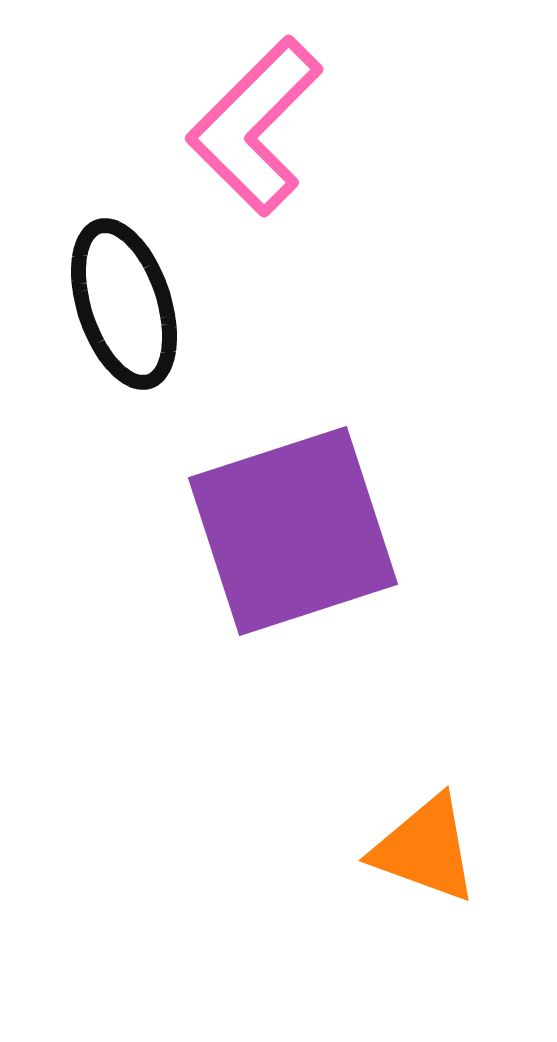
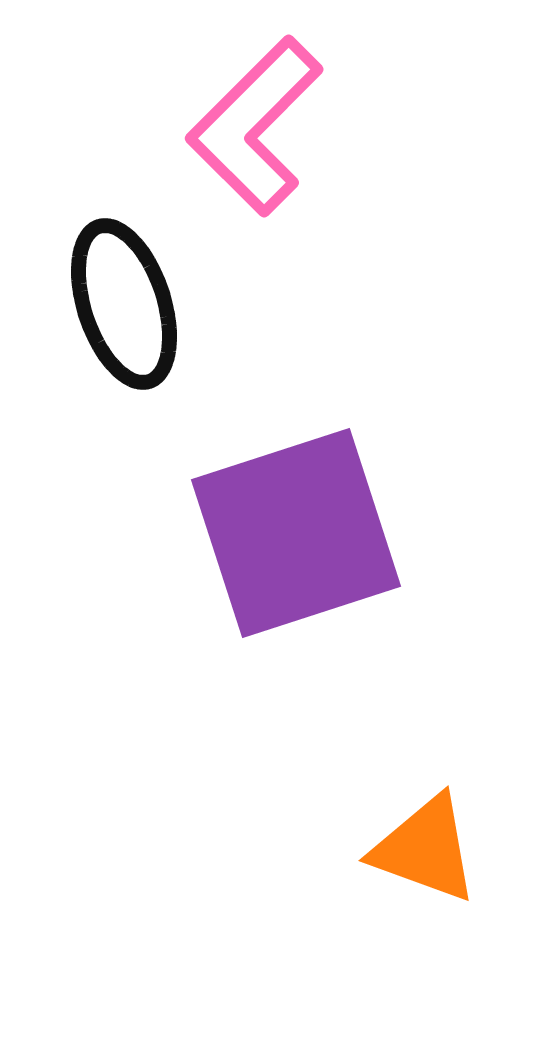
purple square: moved 3 px right, 2 px down
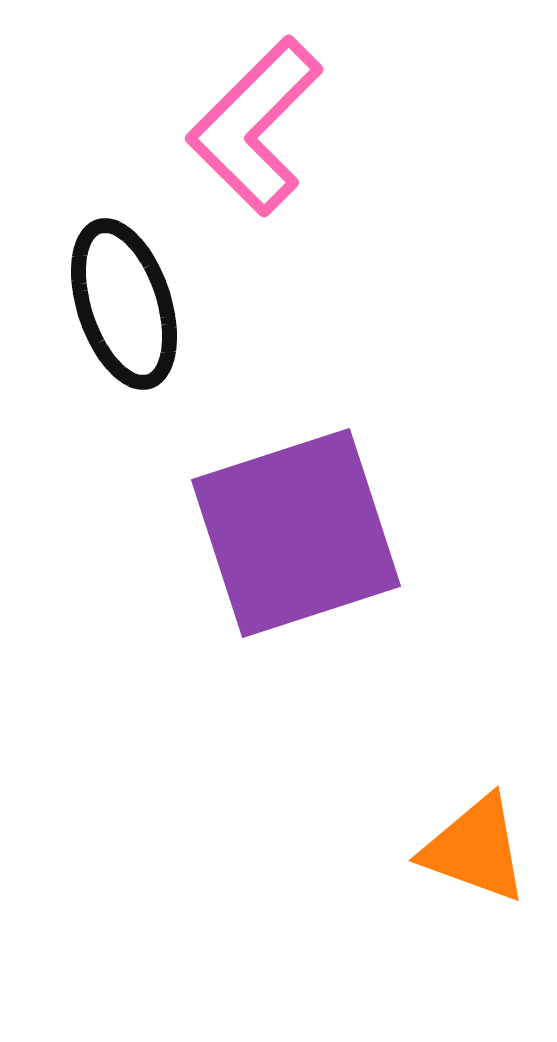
orange triangle: moved 50 px right
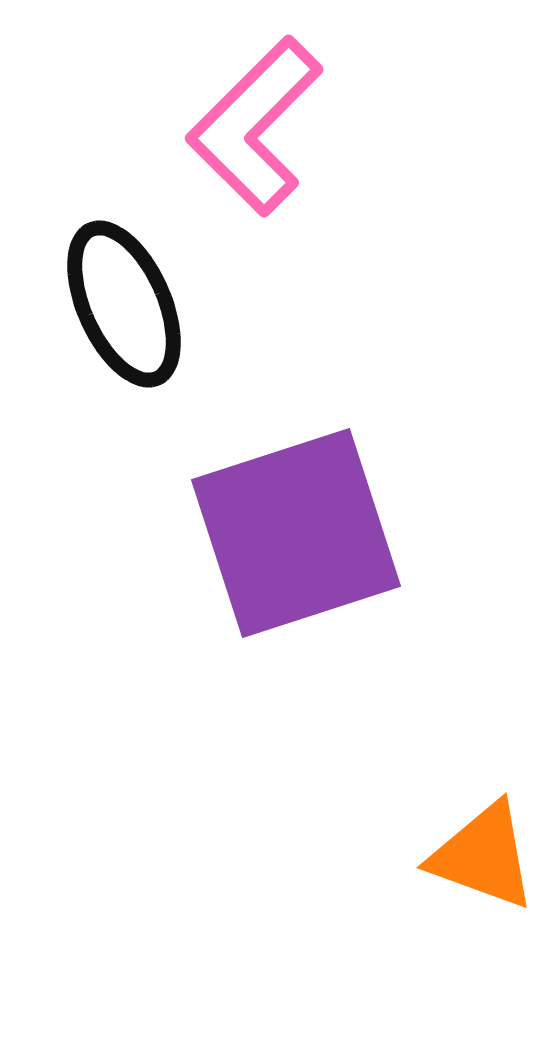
black ellipse: rotated 6 degrees counterclockwise
orange triangle: moved 8 px right, 7 px down
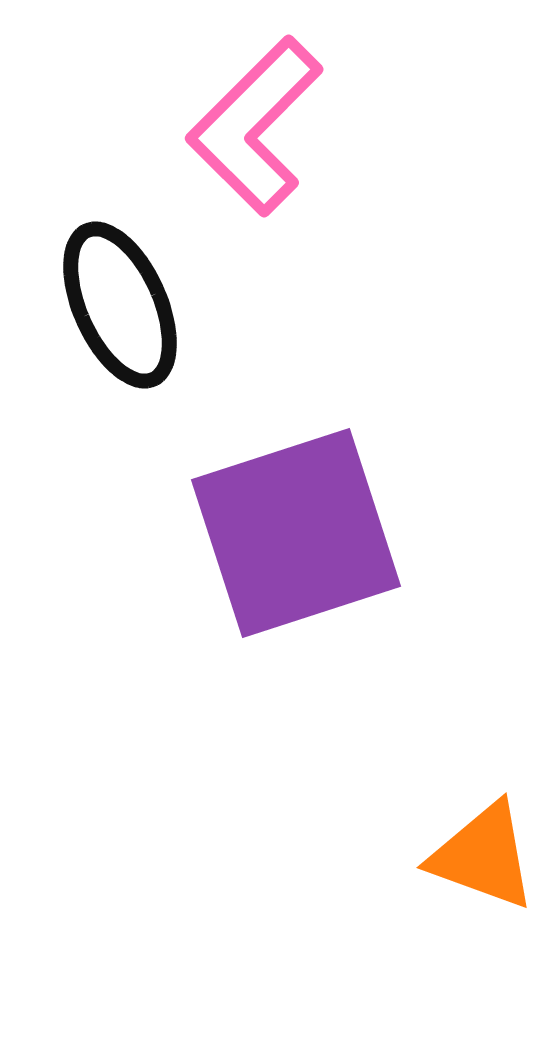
black ellipse: moved 4 px left, 1 px down
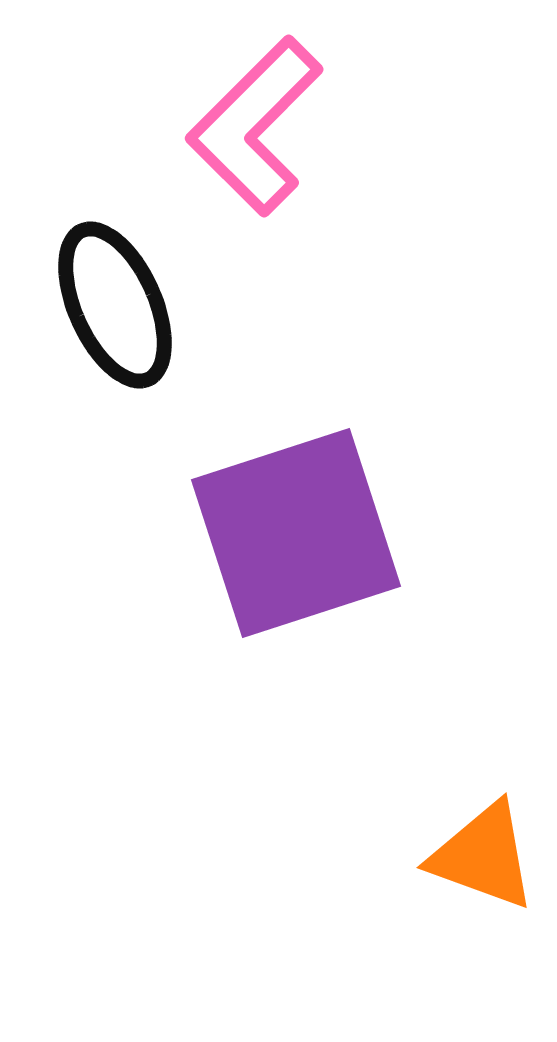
black ellipse: moved 5 px left
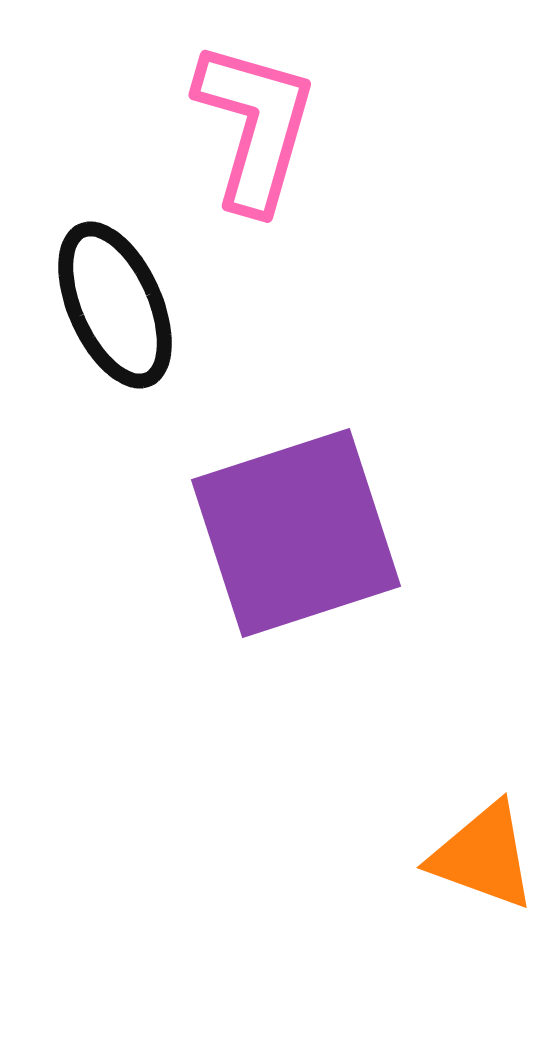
pink L-shape: rotated 151 degrees clockwise
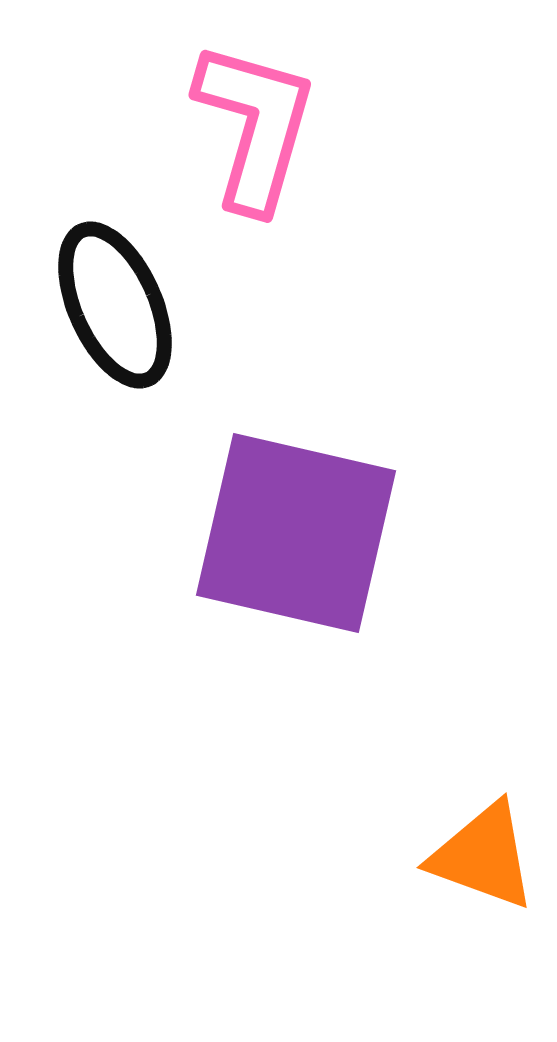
purple square: rotated 31 degrees clockwise
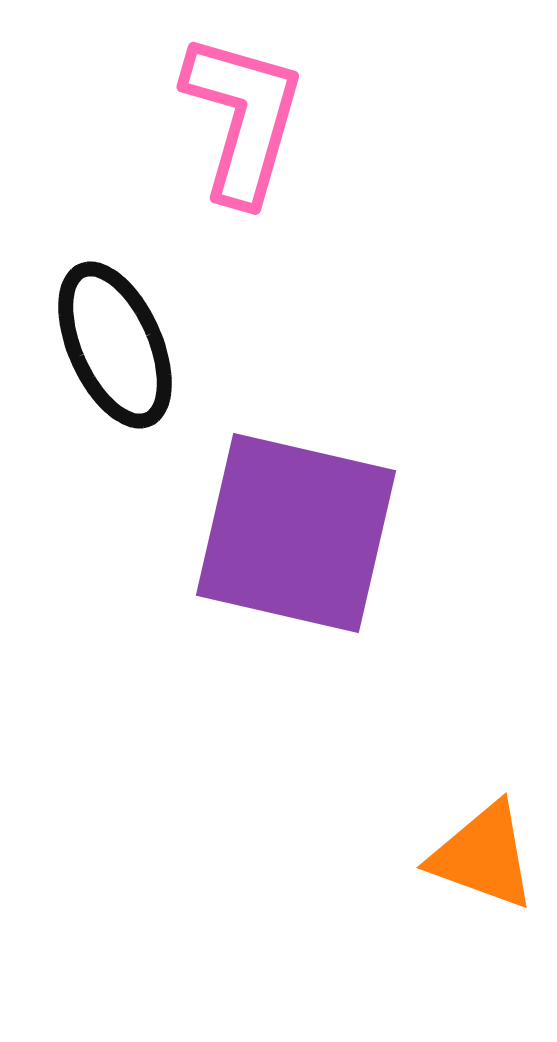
pink L-shape: moved 12 px left, 8 px up
black ellipse: moved 40 px down
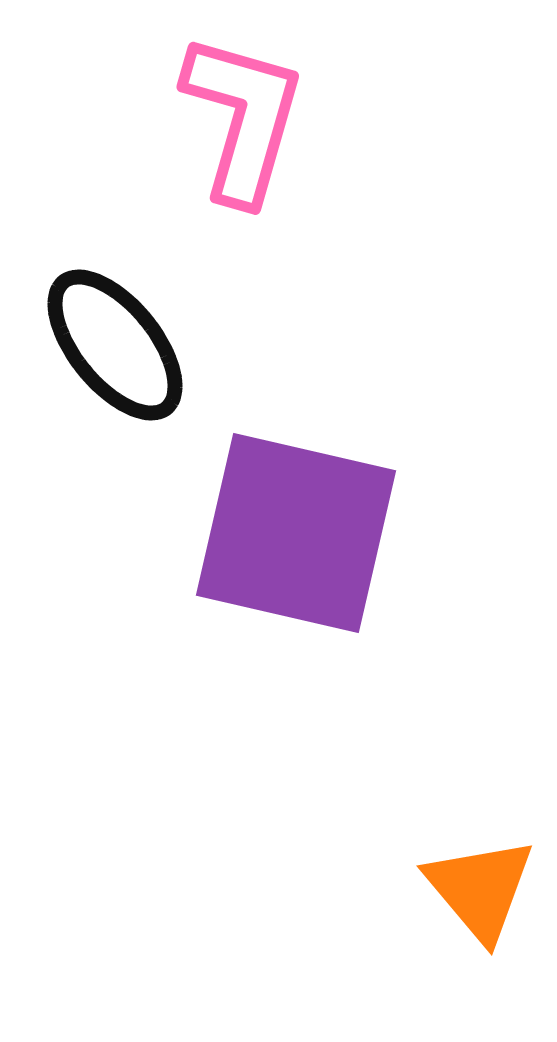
black ellipse: rotated 15 degrees counterclockwise
orange triangle: moved 3 px left, 33 px down; rotated 30 degrees clockwise
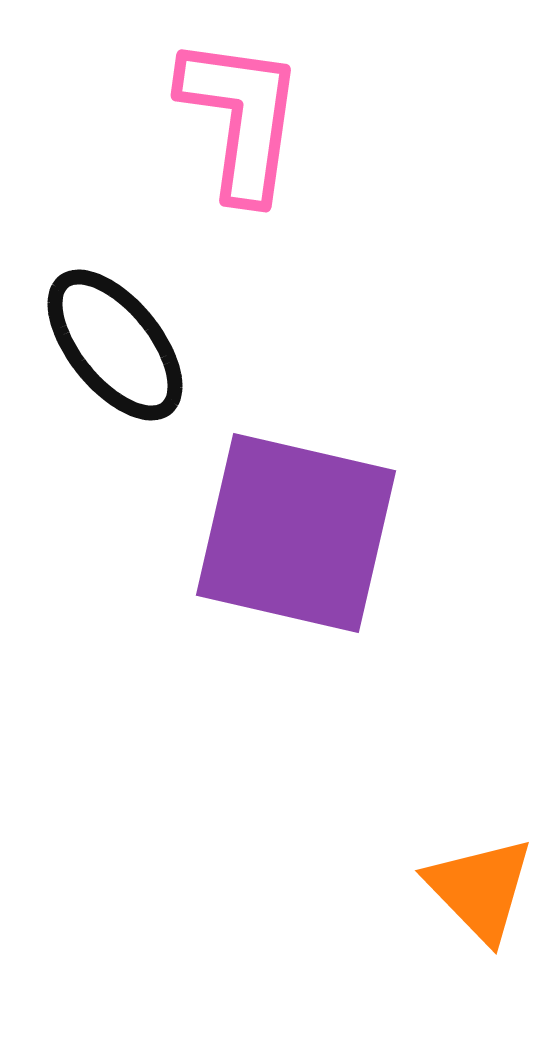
pink L-shape: moved 2 px left; rotated 8 degrees counterclockwise
orange triangle: rotated 4 degrees counterclockwise
